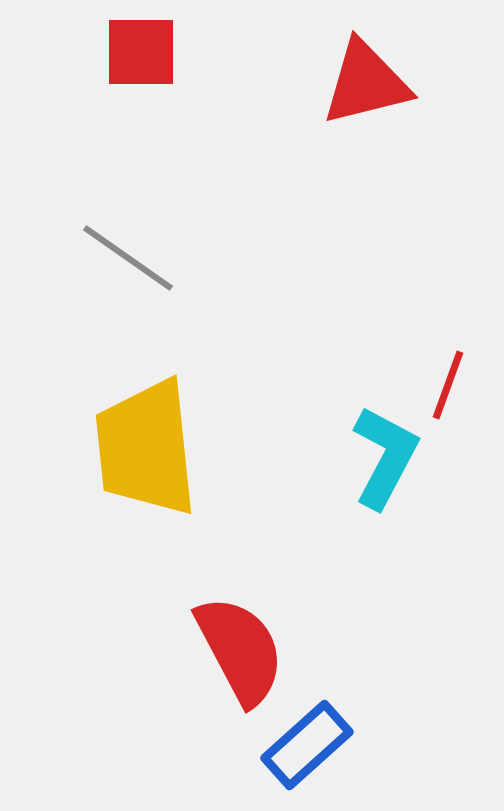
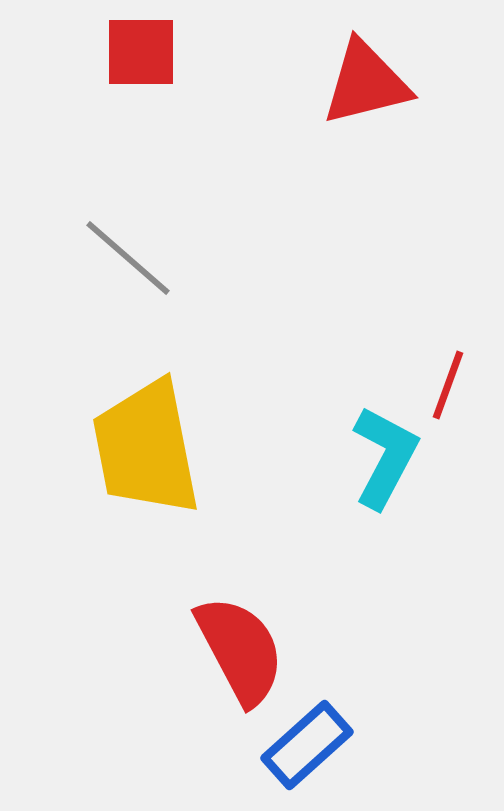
gray line: rotated 6 degrees clockwise
yellow trapezoid: rotated 5 degrees counterclockwise
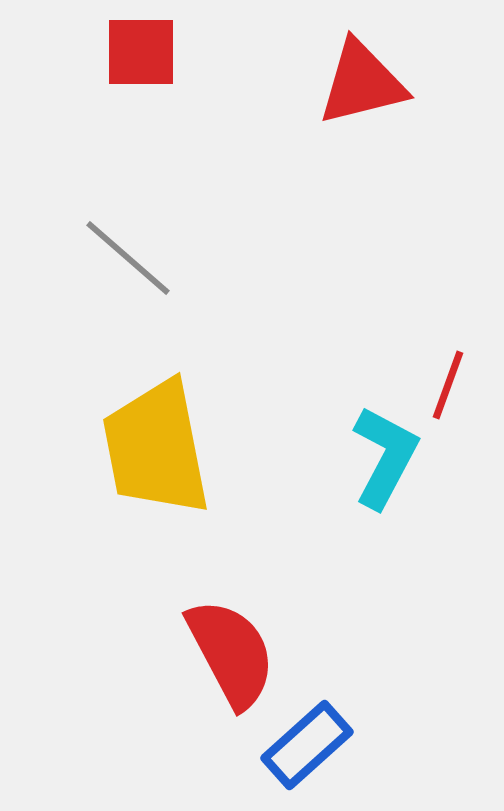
red triangle: moved 4 px left
yellow trapezoid: moved 10 px right
red semicircle: moved 9 px left, 3 px down
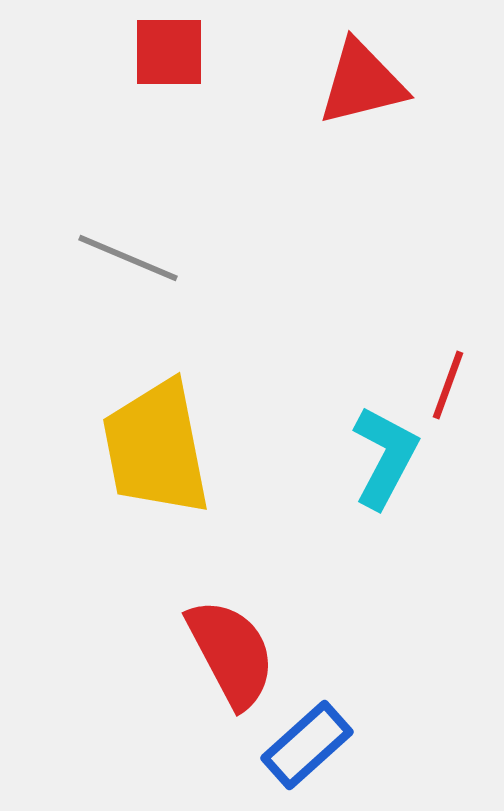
red square: moved 28 px right
gray line: rotated 18 degrees counterclockwise
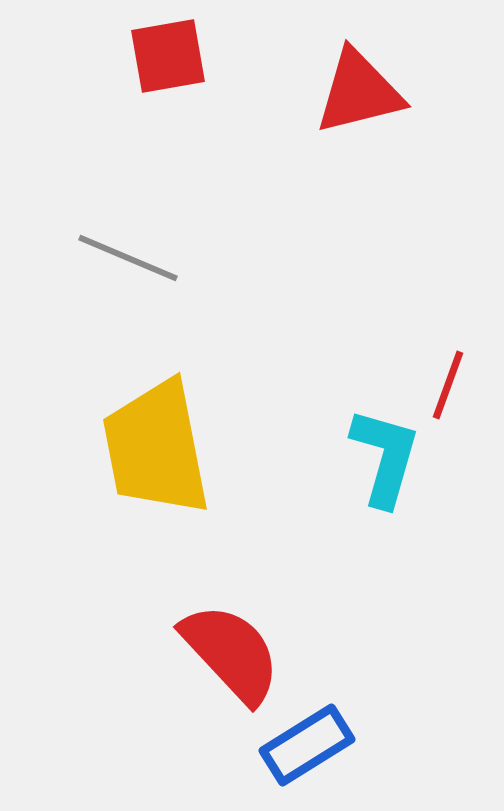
red square: moved 1 px left, 4 px down; rotated 10 degrees counterclockwise
red triangle: moved 3 px left, 9 px down
cyan L-shape: rotated 12 degrees counterclockwise
red semicircle: rotated 15 degrees counterclockwise
blue rectangle: rotated 10 degrees clockwise
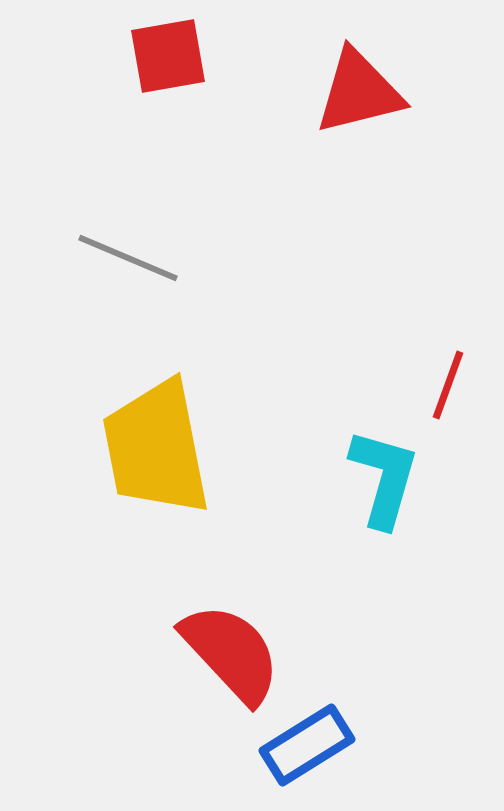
cyan L-shape: moved 1 px left, 21 px down
